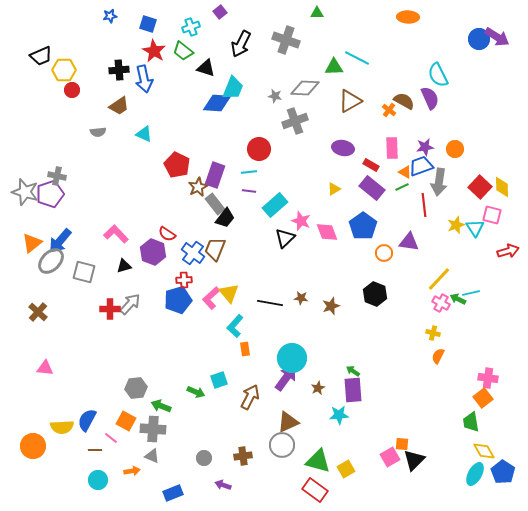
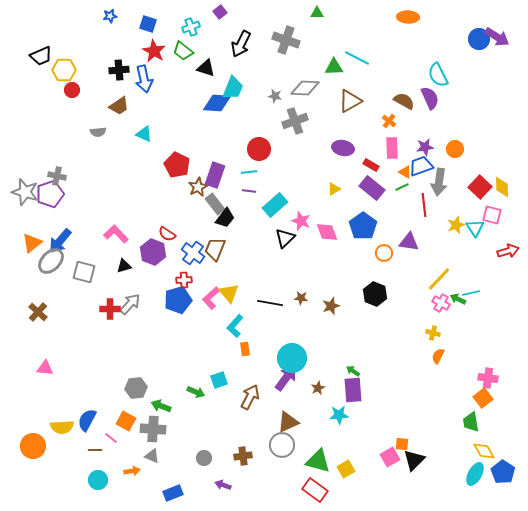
orange cross at (389, 110): moved 11 px down
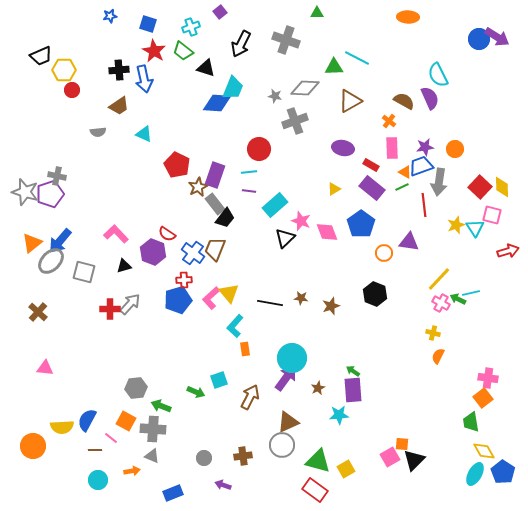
blue pentagon at (363, 226): moved 2 px left, 2 px up
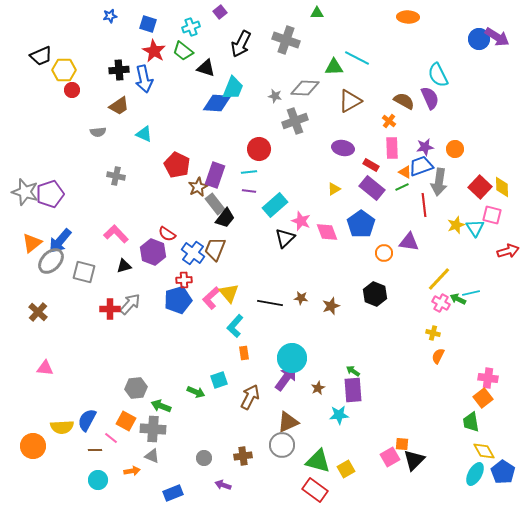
gray cross at (57, 176): moved 59 px right
orange rectangle at (245, 349): moved 1 px left, 4 px down
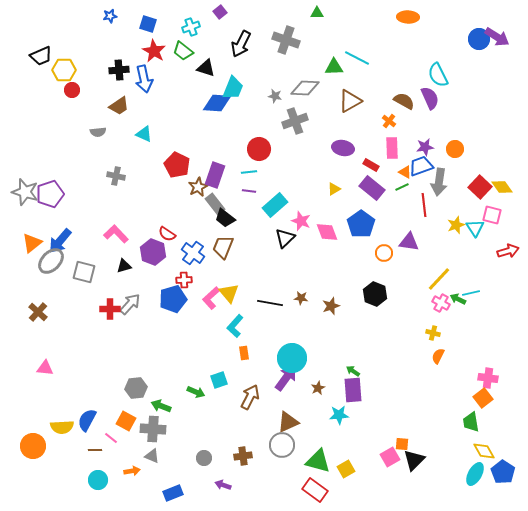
yellow diamond at (502, 187): rotated 35 degrees counterclockwise
black trapezoid at (225, 218): rotated 90 degrees clockwise
brown trapezoid at (215, 249): moved 8 px right, 2 px up
blue pentagon at (178, 300): moved 5 px left, 1 px up
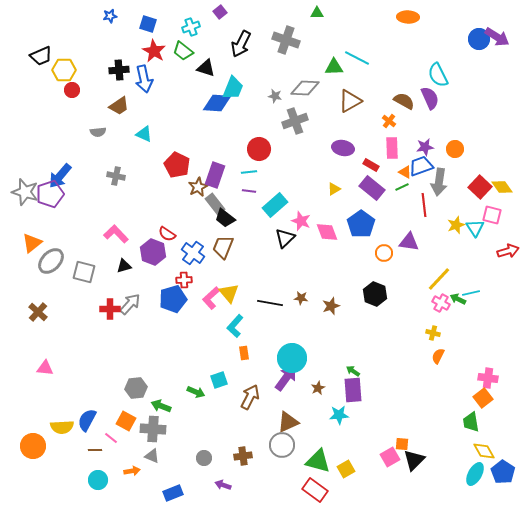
blue arrow at (60, 241): moved 65 px up
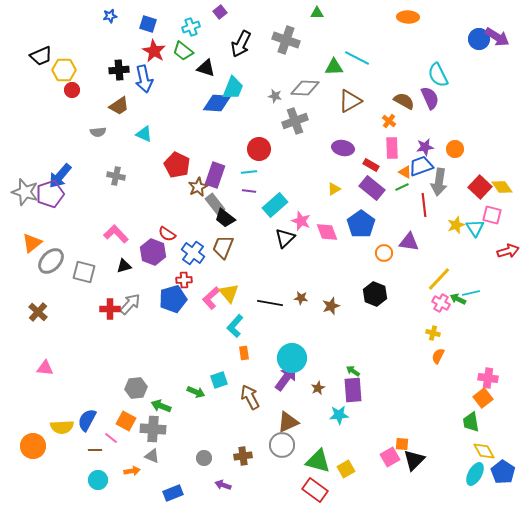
brown arrow at (250, 397): rotated 55 degrees counterclockwise
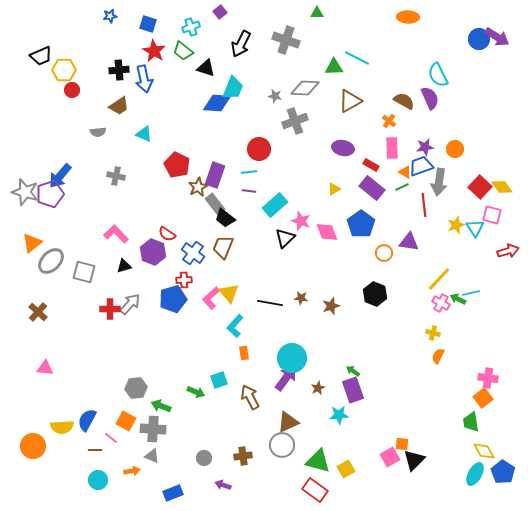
purple rectangle at (353, 390): rotated 15 degrees counterclockwise
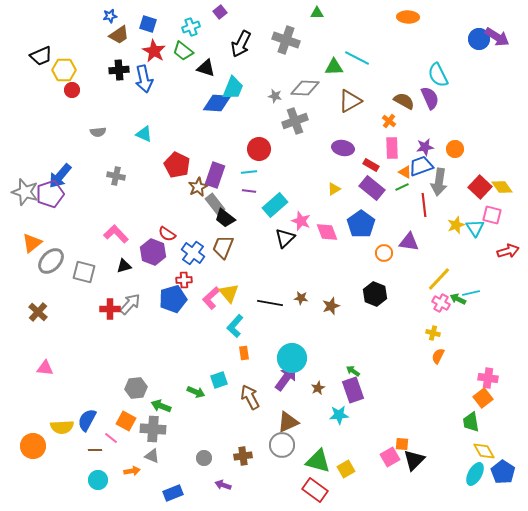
brown trapezoid at (119, 106): moved 71 px up
